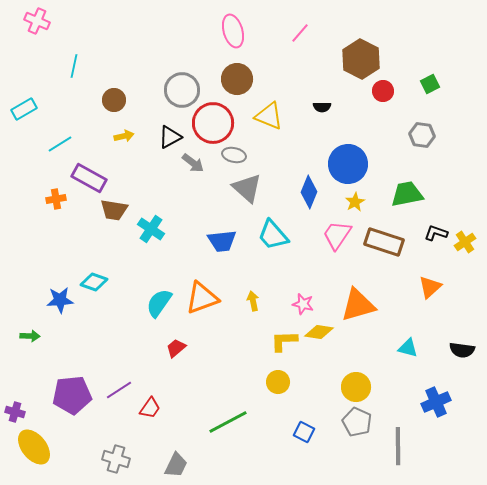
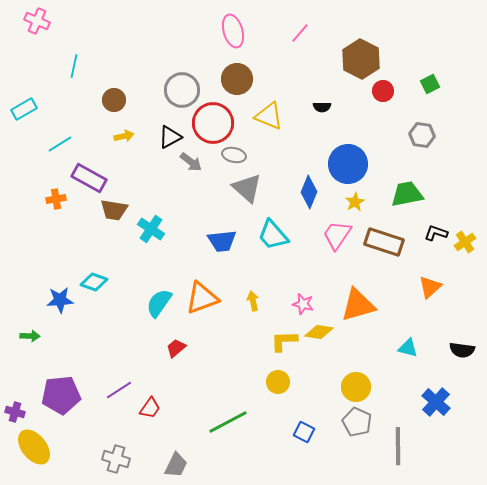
gray arrow at (193, 163): moved 2 px left, 1 px up
purple pentagon at (72, 395): moved 11 px left
blue cross at (436, 402): rotated 24 degrees counterclockwise
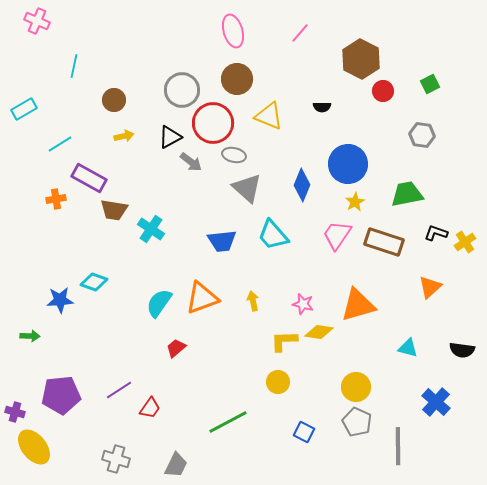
blue diamond at (309, 192): moved 7 px left, 7 px up
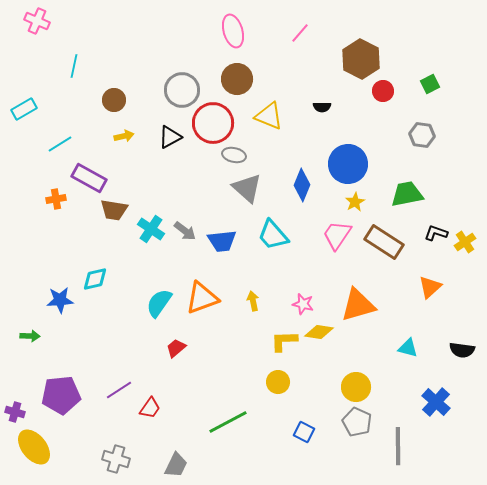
gray arrow at (191, 162): moved 6 px left, 69 px down
brown rectangle at (384, 242): rotated 15 degrees clockwise
cyan diamond at (94, 282): moved 1 px right, 3 px up; rotated 32 degrees counterclockwise
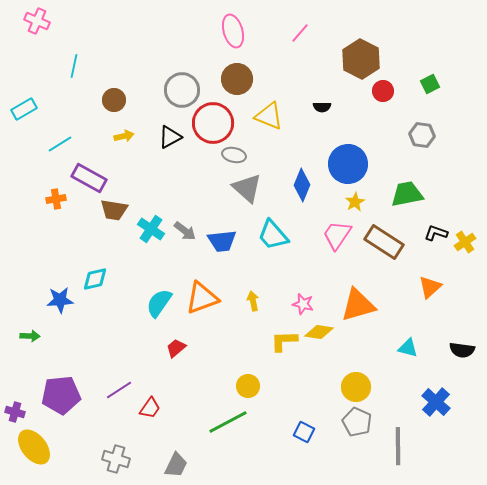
yellow circle at (278, 382): moved 30 px left, 4 px down
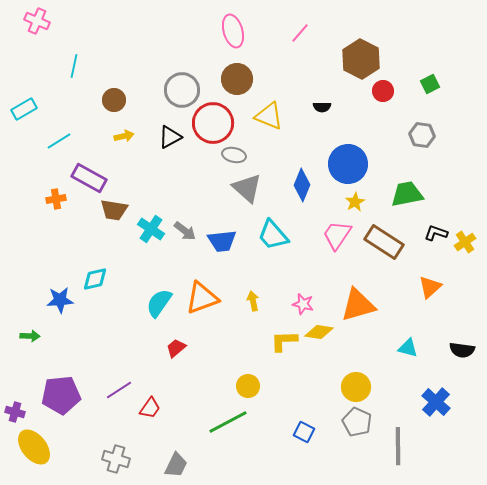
cyan line at (60, 144): moved 1 px left, 3 px up
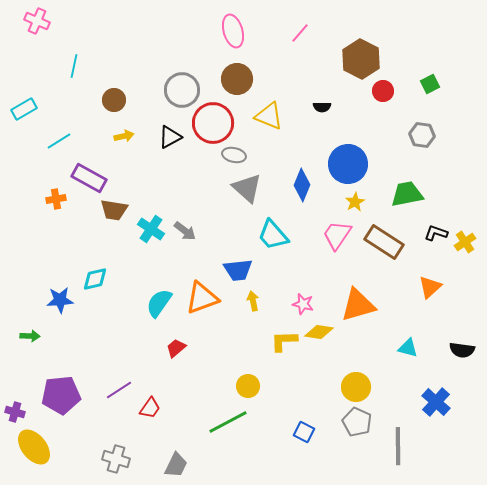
blue trapezoid at (222, 241): moved 16 px right, 29 px down
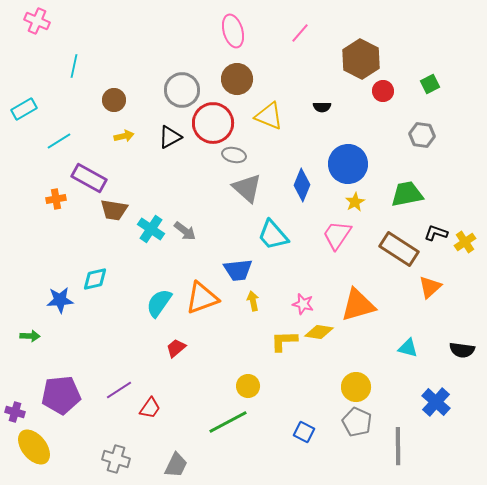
brown rectangle at (384, 242): moved 15 px right, 7 px down
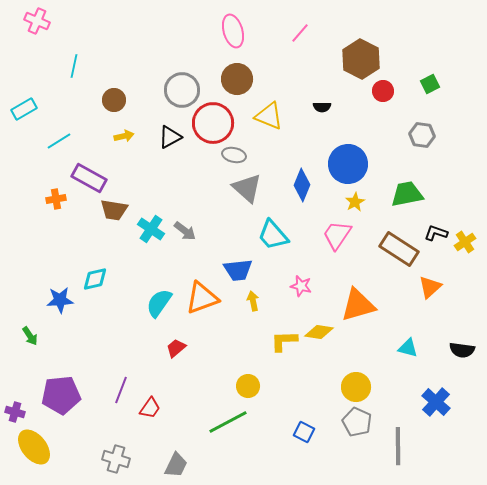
pink star at (303, 304): moved 2 px left, 18 px up
green arrow at (30, 336): rotated 54 degrees clockwise
purple line at (119, 390): moved 2 px right; rotated 36 degrees counterclockwise
